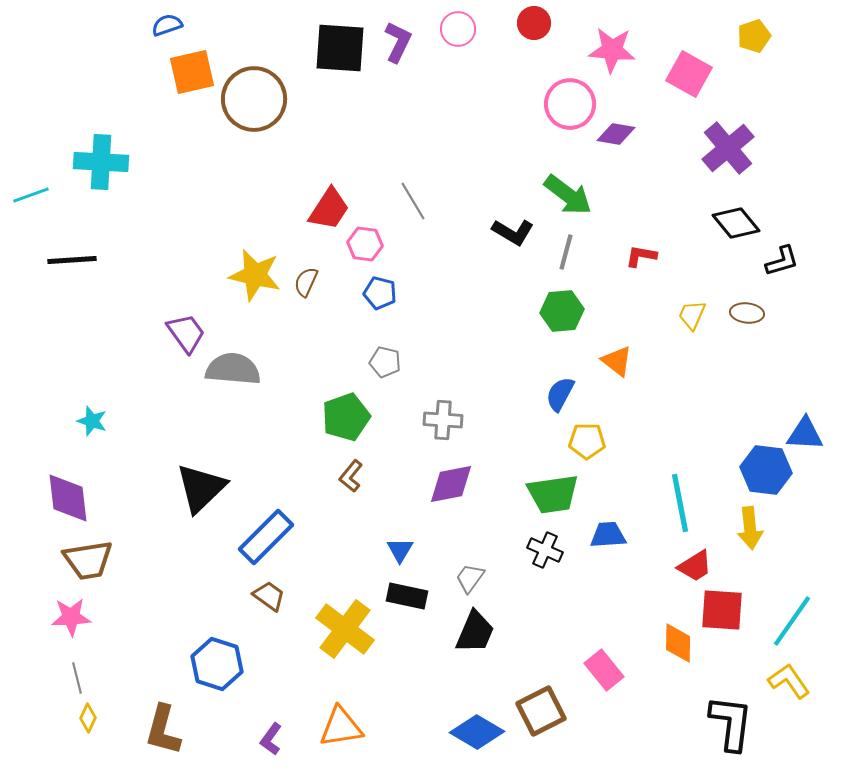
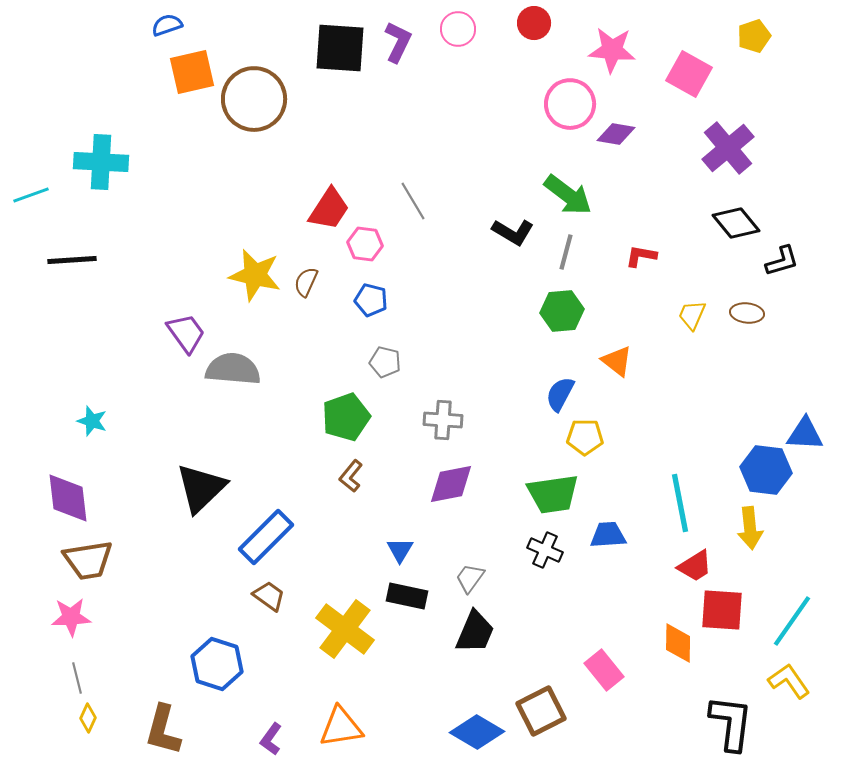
blue pentagon at (380, 293): moved 9 px left, 7 px down
yellow pentagon at (587, 441): moved 2 px left, 4 px up
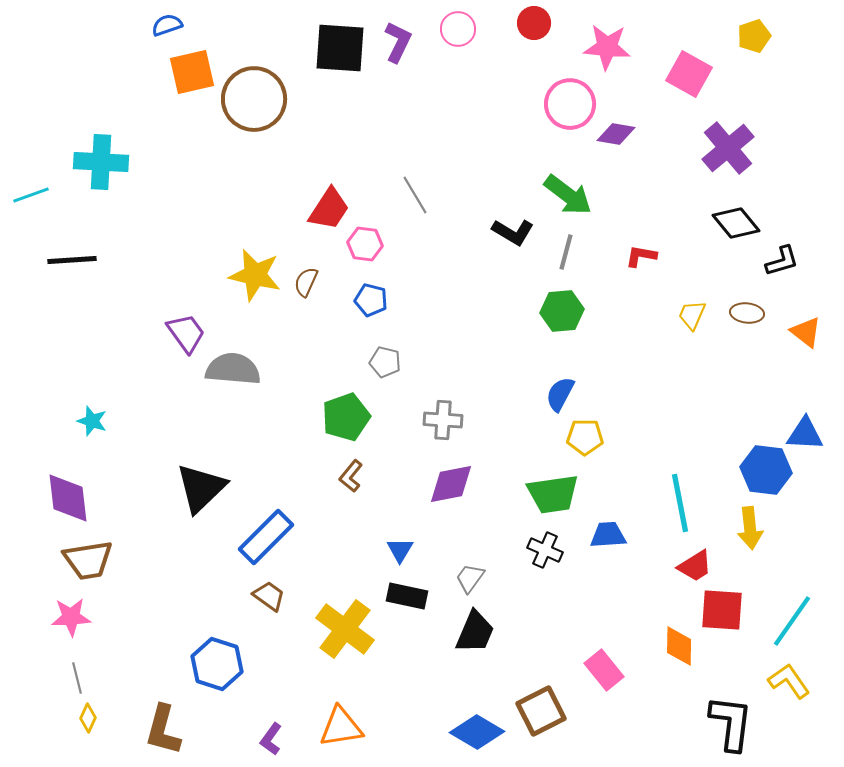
pink star at (612, 50): moved 5 px left, 3 px up
gray line at (413, 201): moved 2 px right, 6 px up
orange triangle at (617, 361): moved 189 px right, 29 px up
orange diamond at (678, 643): moved 1 px right, 3 px down
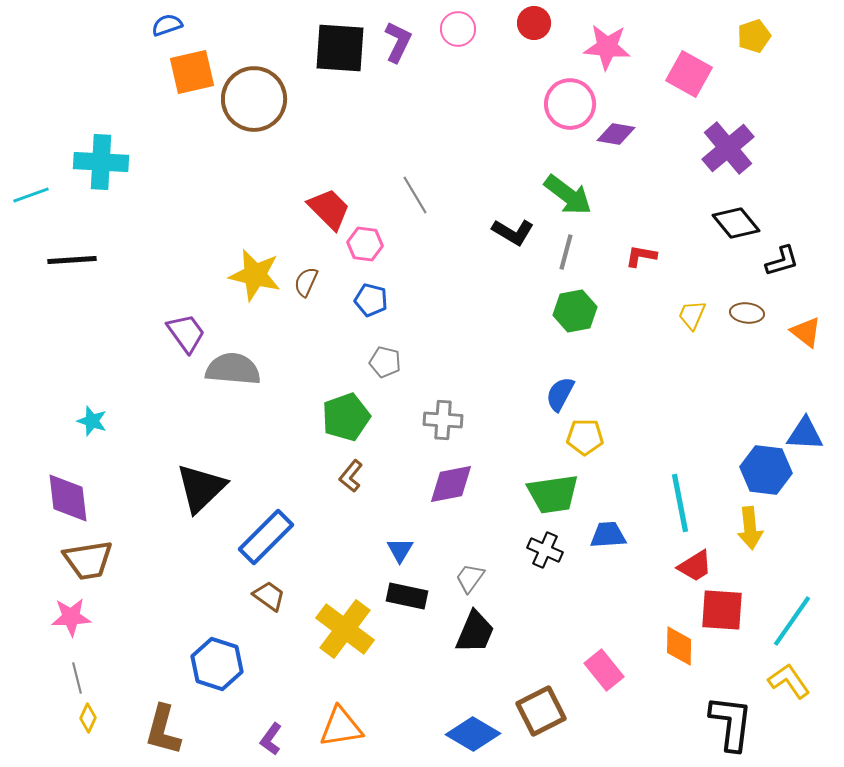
red trapezoid at (329, 209): rotated 78 degrees counterclockwise
green hexagon at (562, 311): moved 13 px right; rotated 6 degrees counterclockwise
blue diamond at (477, 732): moved 4 px left, 2 px down
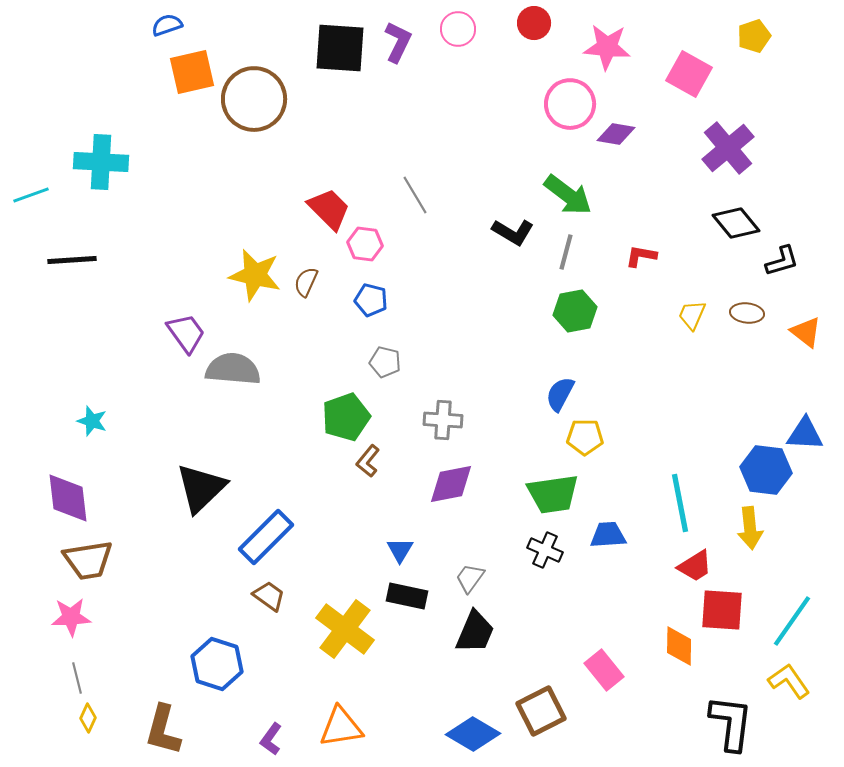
brown L-shape at (351, 476): moved 17 px right, 15 px up
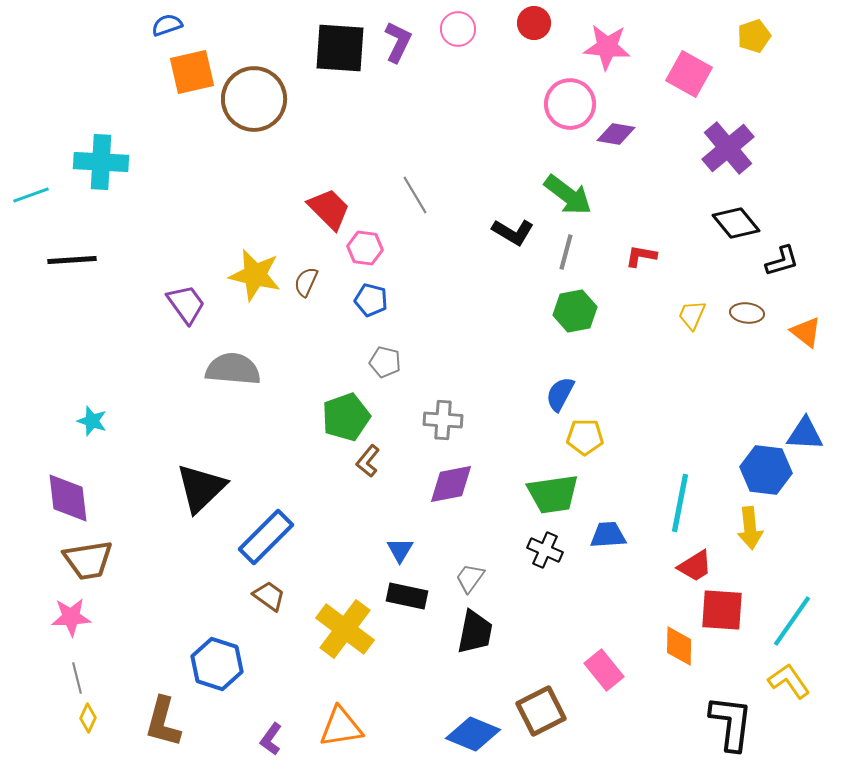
pink hexagon at (365, 244): moved 4 px down
purple trapezoid at (186, 333): moved 29 px up
cyan line at (680, 503): rotated 22 degrees clockwise
black trapezoid at (475, 632): rotated 12 degrees counterclockwise
brown L-shape at (163, 730): moved 8 px up
blue diamond at (473, 734): rotated 8 degrees counterclockwise
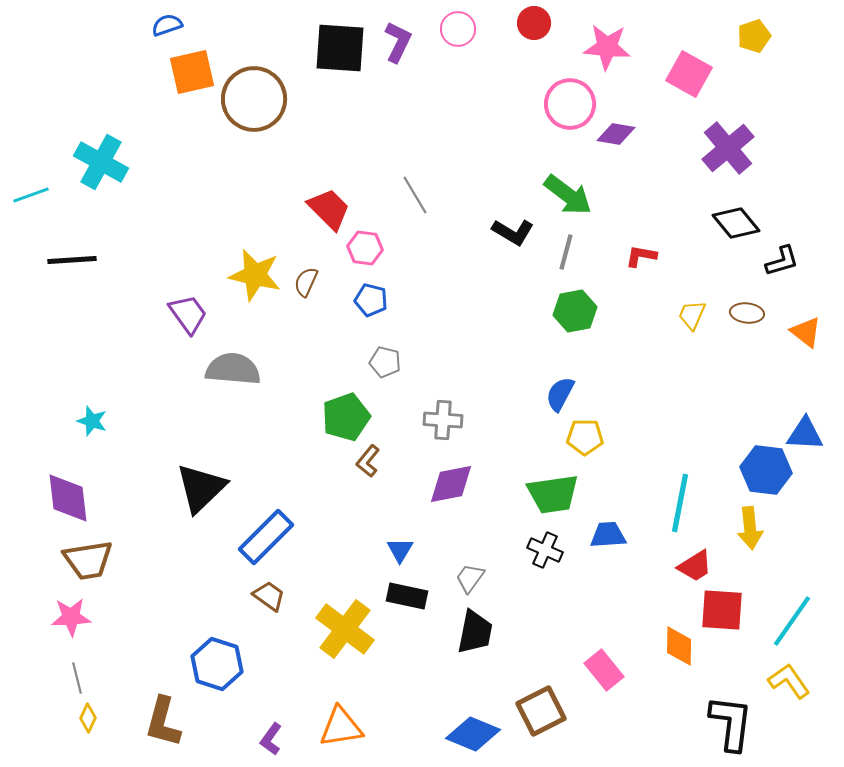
cyan cross at (101, 162): rotated 26 degrees clockwise
purple trapezoid at (186, 304): moved 2 px right, 10 px down
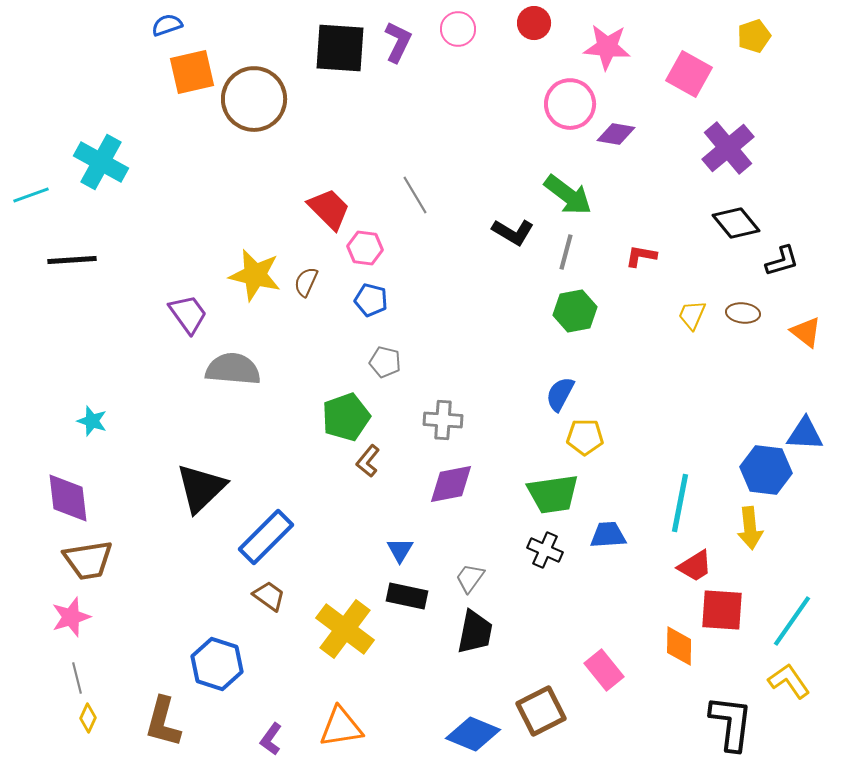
brown ellipse at (747, 313): moved 4 px left
pink star at (71, 617): rotated 15 degrees counterclockwise
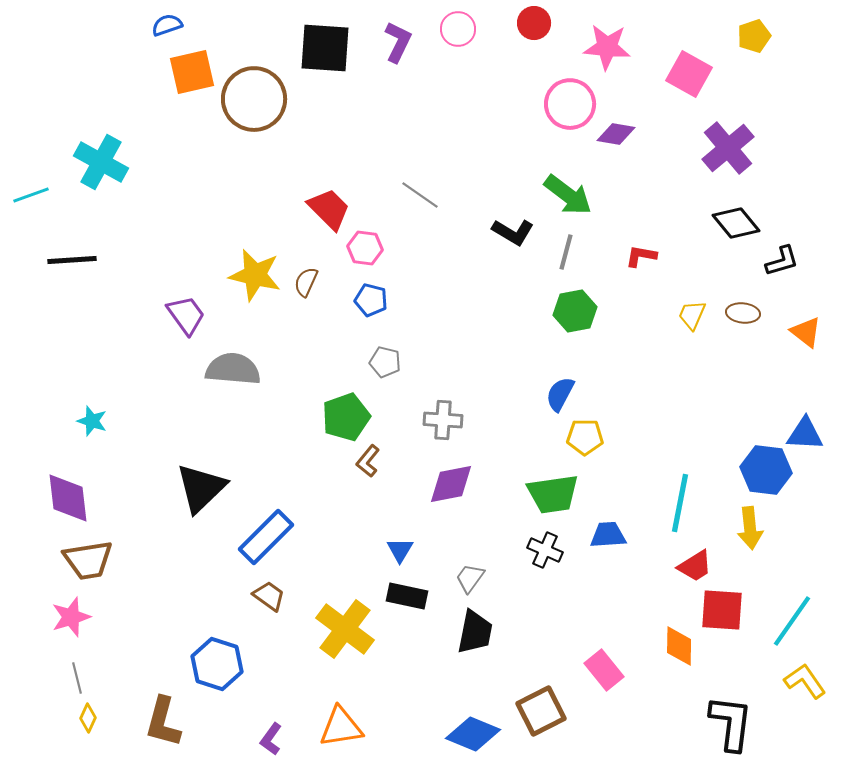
black square at (340, 48): moved 15 px left
gray line at (415, 195): moved 5 px right; rotated 24 degrees counterclockwise
purple trapezoid at (188, 314): moved 2 px left, 1 px down
yellow L-shape at (789, 681): moved 16 px right
